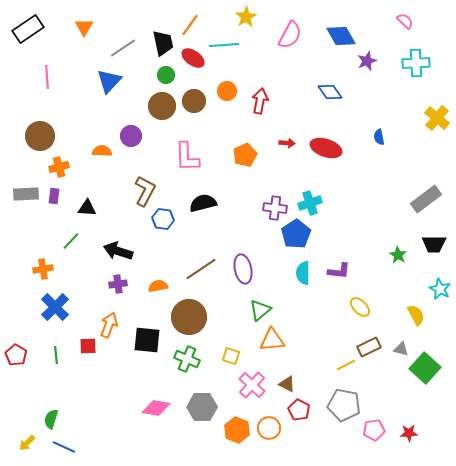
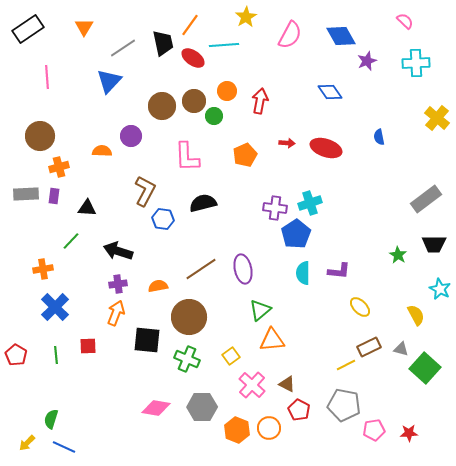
green circle at (166, 75): moved 48 px right, 41 px down
orange arrow at (109, 325): moved 7 px right, 12 px up
yellow square at (231, 356): rotated 36 degrees clockwise
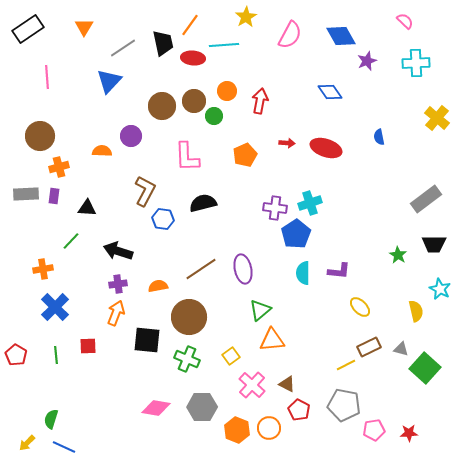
red ellipse at (193, 58): rotated 30 degrees counterclockwise
yellow semicircle at (416, 315): moved 4 px up; rotated 15 degrees clockwise
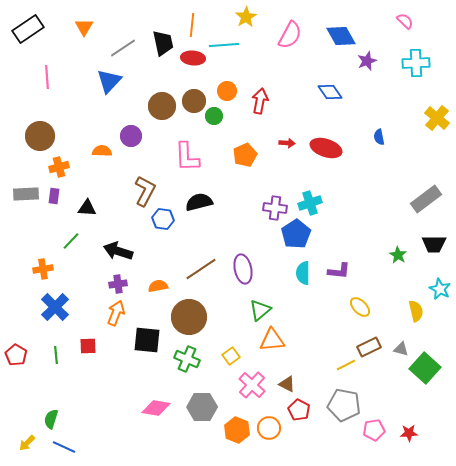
orange line at (190, 25): moved 2 px right; rotated 30 degrees counterclockwise
black semicircle at (203, 203): moved 4 px left, 1 px up
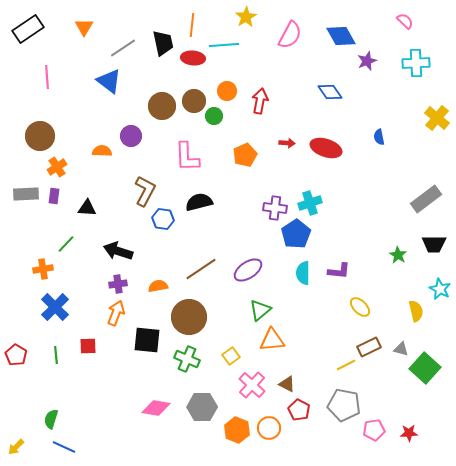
blue triangle at (109, 81): rotated 36 degrees counterclockwise
orange cross at (59, 167): moved 2 px left; rotated 18 degrees counterclockwise
green line at (71, 241): moved 5 px left, 3 px down
purple ellipse at (243, 269): moved 5 px right, 1 px down; rotated 68 degrees clockwise
yellow arrow at (27, 443): moved 11 px left, 4 px down
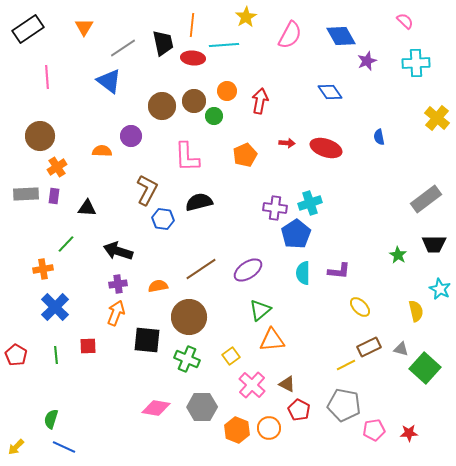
brown L-shape at (145, 191): moved 2 px right, 1 px up
